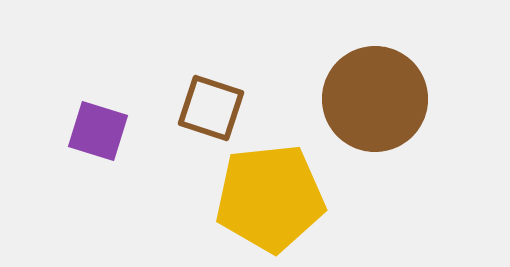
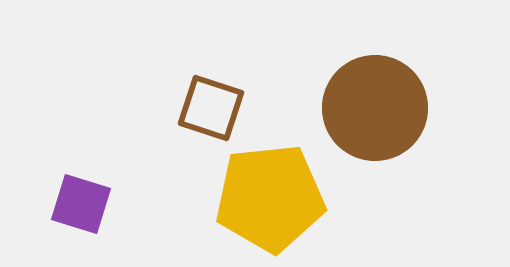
brown circle: moved 9 px down
purple square: moved 17 px left, 73 px down
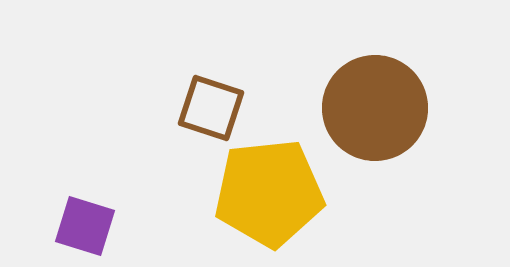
yellow pentagon: moved 1 px left, 5 px up
purple square: moved 4 px right, 22 px down
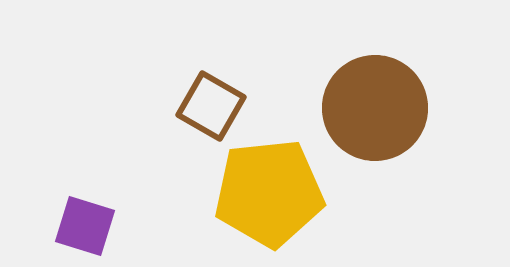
brown square: moved 2 px up; rotated 12 degrees clockwise
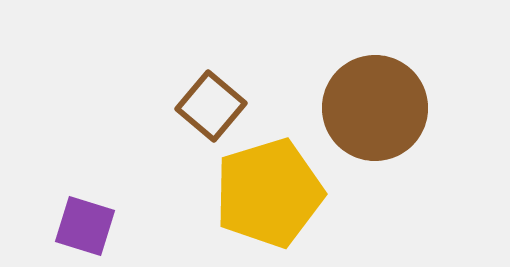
brown square: rotated 10 degrees clockwise
yellow pentagon: rotated 11 degrees counterclockwise
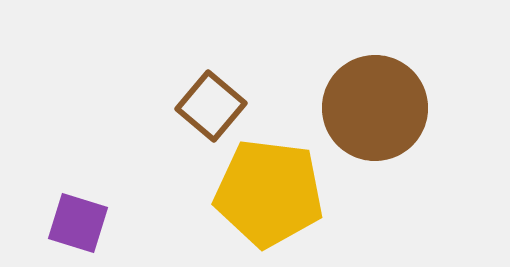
yellow pentagon: rotated 24 degrees clockwise
purple square: moved 7 px left, 3 px up
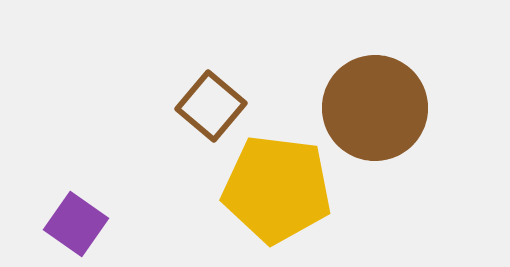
yellow pentagon: moved 8 px right, 4 px up
purple square: moved 2 px left, 1 px down; rotated 18 degrees clockwise
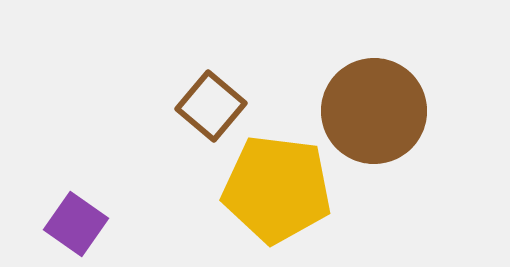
brown circle: moved 1 px left, 3 px down
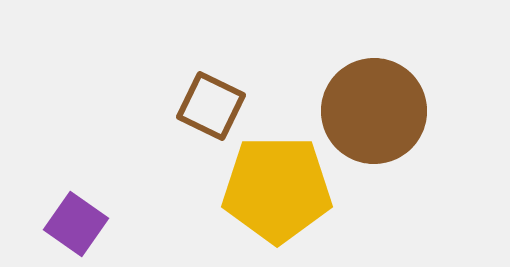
brown square: rotated 14 degrees counterclockwise
yellow pentagon: rotated 7 degrees counterclockwise
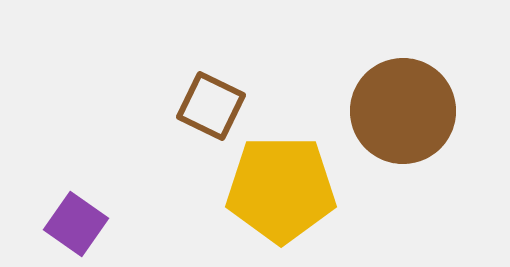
brown circle: moved 29 px right
yellow pentagon: moved 4 px right
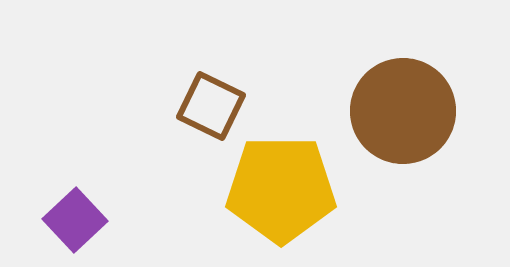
purple square: moved 1 px left, 4 px up; rotated 12 degrees clockwise
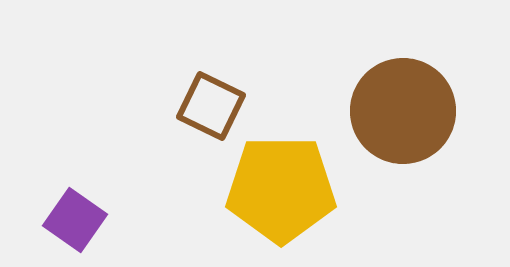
purple square: rotated 12 degrees counterclockwise
